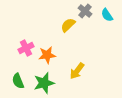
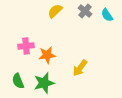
yellow semicircle: moved 13 px left, 14 px up
pink cross: moved 2 px up; rotated 21 degrees clockwise
yellow arrow: moved 3 px right, 3 px up
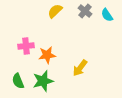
green star: moved 1 px left, 2 px up
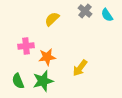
yellow semicircle: moved 3 px left, 8 px down
orange star: moved 2 px down
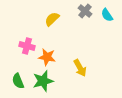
pink cross: moved 1 px right; rotated 21 degrees clockwise
orange star: rotated 18 degrees clockwise
yellow arrow: rotated 66 degrees counterclockwise
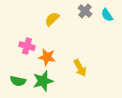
green semicircle: rotated 56 degrees counterclockwise
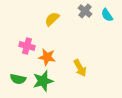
green semicircle: moved 2 px up
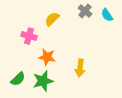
pink cross: moved 2 px right, 10 px up
yellow arrow: rotated 36 degrees clockwise
green semicircle: rotated 56 degrees counterclockwise
